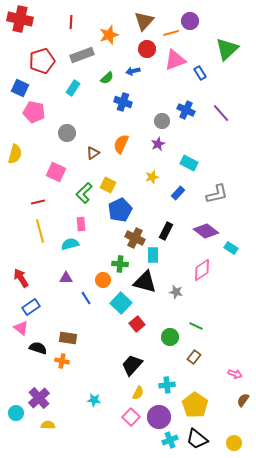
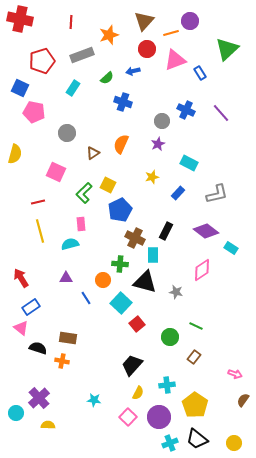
pink square at (131, 417): moved 3 px left
cyan cross at (170, 440): moved 3 px down
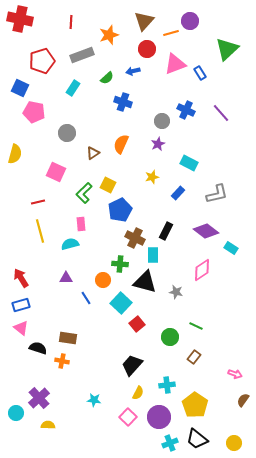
pink triangle at (175, 60): moved 4 px down
blue rectangle at (31, 307): moved 10 px left, 2 px up; rotated 18 degrees clockwise
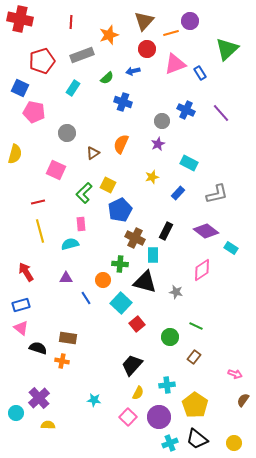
pink square at (56, 172): moved 2 px up
red arrow at (21, 278): moved 5 px right, 6 px up
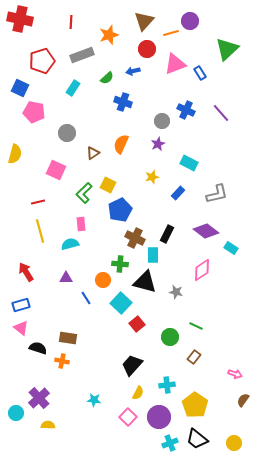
black rectangle at (166, 231): moved 1 px right, 3 px down
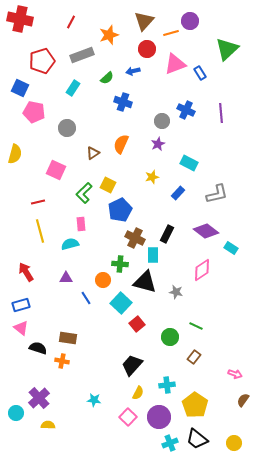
red line at (71, 22): rotated 24 degrees clockwise
purple line at (221, 113): rotated 36 degrees clockwise
gray circle at (67, 133): moved 5 px up
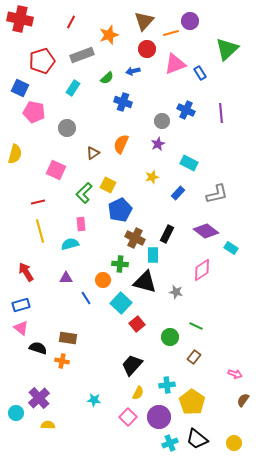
yellow pentagon at (195, 405): moved 3 px left, 3 px up
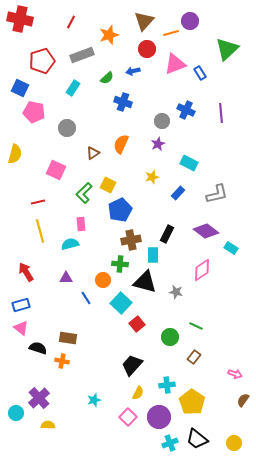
brown cross at (135, 238): moved 4 px left, 2 px down; rotated 36 degrees counterclockwise
cyan star at (94, 400): rotated 24 degrees counterclockwise
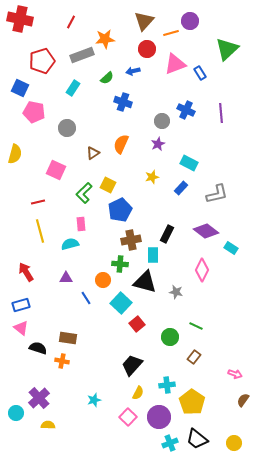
orange star at (109, 35): moved 4 px left, 4 px down; rotated 12 degrees clockwise
blue rectangle at (178, 193): moved 3 px right, 5 px up
pink diamond at (202, 270): rotated 30 degrees counterclockwise
